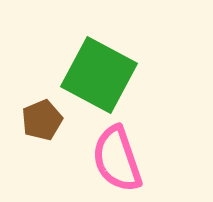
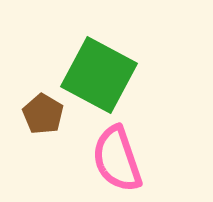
brown pentagon: moved 1 px right, 6 px up; rotated 18 degrees counterclockwise
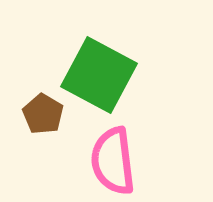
pink semicircle: moved 4 px left, 2 px down; rotated 12 degrees clockwise
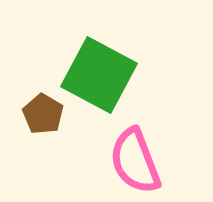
pink semicircle: moved 22 px right; rotated 14 degrees counterclockwise
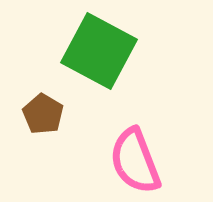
green square: moved 24 px up
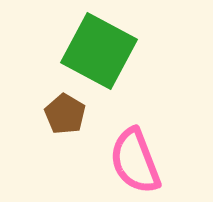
brown pentagon: moved 22 px right
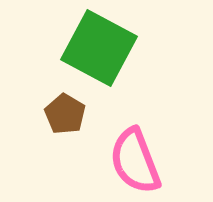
green square: moved 3 px up
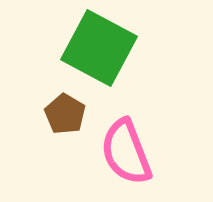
pink semicircle: moved 9 px left, 9 px up
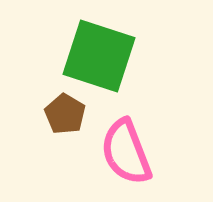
green square: moved 8 px down; rotated 10 degrees counterclockwise
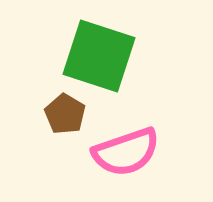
pink semicircle: rotated 88 degrees counterclockwise
